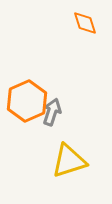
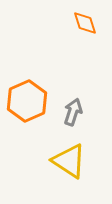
gray arrow: moved 21 px right
yellow triangle: rotated 51 degrees clockwise
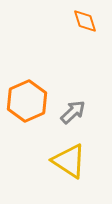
orange diamond: moved 2 px up
gray arrow: rotated 28 degrees clockwise
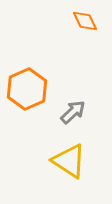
orange diamond: rotated 8 degrees counterclockwise
orange hexagon: moved 12 px up
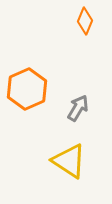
orange diamond: rotated 48 degrees clockwise
gray arrow: moved 5 px right, 4 px up; rotated 16 degrees counterclockwise
